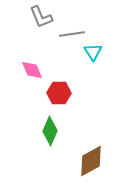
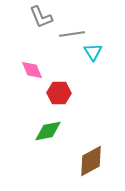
green diamond: moved 2 px left; rotated 56 degrees clockwise
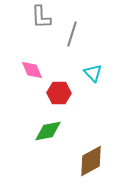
gray L-shape: rotated 20 degrees clockwise
gray line: rotated 65 degrees counterclockwise
cyan triangle: moved 21 px down; rotated 12 degrees counterclockwise
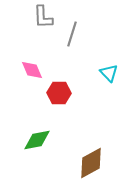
gray L-shape: moved 2 px right
cyan triangle: moved 16 px right
green diamond: moved 11 px left, 9 px down
brown diamond: moved 2 px down
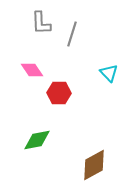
gray L-shape: moved 2 px left, 6 px down
pink diamond: rotated 10 degrees counterclockwise
brown diamond: moved 3 px right, 2 px down
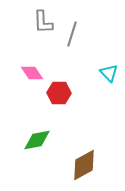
gray L-shape: moved 2 px right, 1 px up
pink diamond: moved 3 px down
brown diamond: moved 10 px left
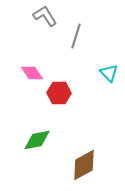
gray L-shape: moved 2 px right, 6 px up; rotated 150 degrees clockwise
gray line: moved 4 px right, 2 px down
